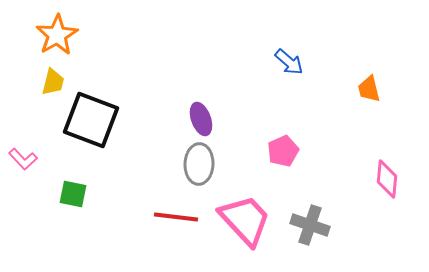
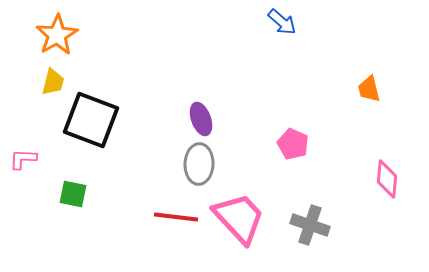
blue arrow: moved 7 px left, 40 px up
pink pentagon: moved 10 px right, 7 px up; rotated 24 degrees counterclockwise
pink L-shape: rotated 136 degrees clockwise
pink trapezoid: moved 6 px left, 2 px up
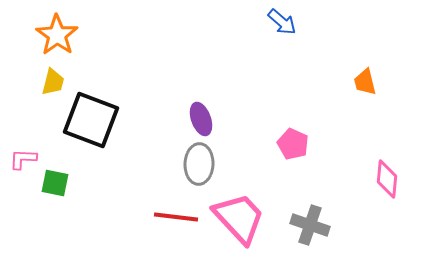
orange star: rotated 6 degrees counterclockwise
orange trapezoid: moved 4 px left, 7 px up
green square: moved 18 px left, 11 px up
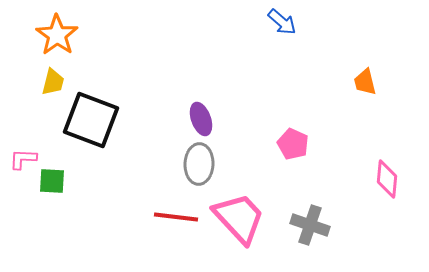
green square: moved 3 px left, 2 px up; rotated 8 degrees counterclockwise
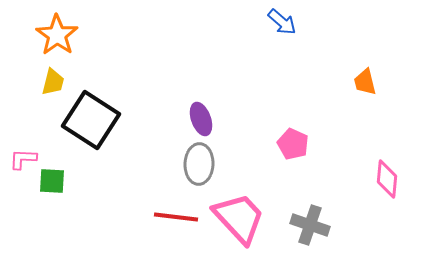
black square: rotated 12 degrees clockwise
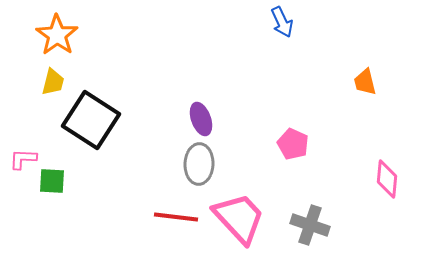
blue arrow: rotated 24 degrees clockwise
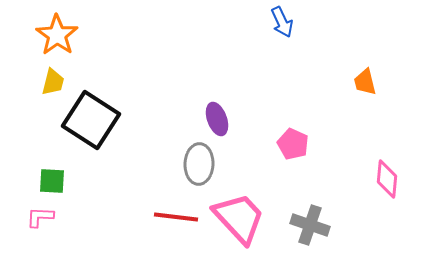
purple ellipse: moved 16 px right
pink L-shape: moved 17 px right, 58 px down
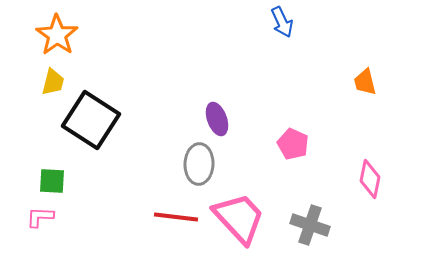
pink diamond: moved 17 px left; rotated 6 degrees clockwise
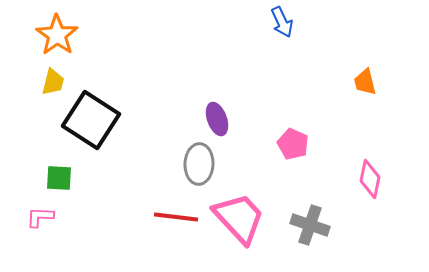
green square: moved 7 px right, 3 px up
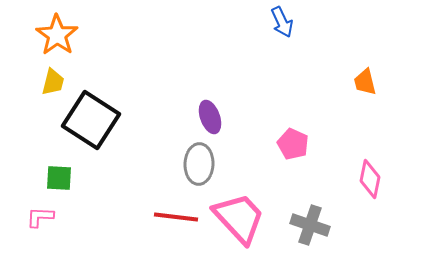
purple ellipse: moved 7 px left, 2 px up
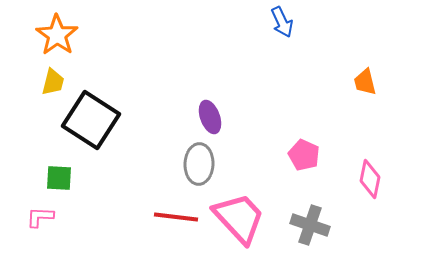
pink pentagon: moved 11 px right, 11 px down
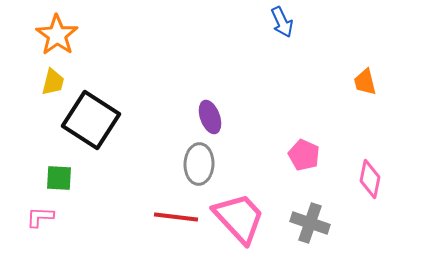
gray cross: moved 2 px up
